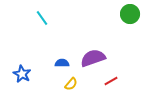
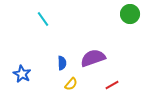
cyan line: moved 1 px right, 1 px down
blue semicircle: rotated 88 degrees clockwise
red line: moved 1 px right, 4 px down
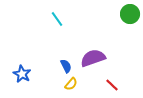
cyan line: moved 14 px right
blue semicircle: moved 4 px right, 3 px down; rotated 24 degrees counterclockwise
red line: rotated 72 degrees clockwise
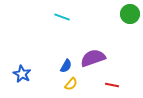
cyan line: moved 5 px right, 2 px up; rotated 35 degrees counterclockwise
blue semicircle: rotated 56 degrees clockwise
red line: rotated 32 degrees counterclockwise
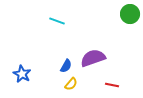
cyan line: moved 5 px left, 4 px down
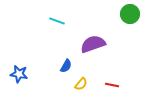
purple semicircle: moved 14 px up
blue star: moved 3 px left; rotated 18 degrees counterclockwise
yellow semicircle: moved 10 px right
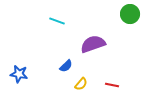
blue semicircle: rotated 16 degrees clockwise
